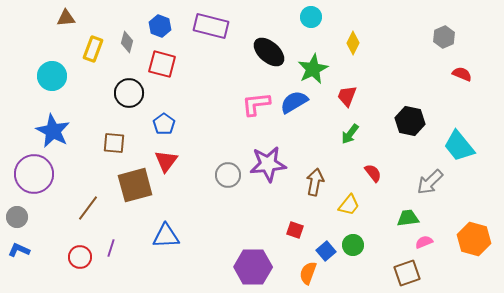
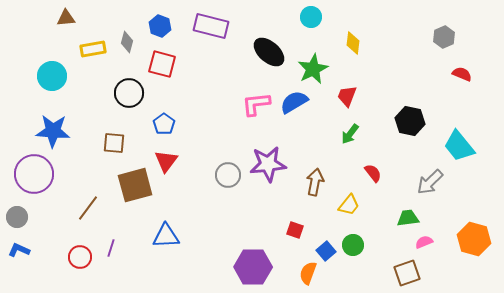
yellow diamond at (353, 43): rotated 20 degrees counterclockwise
yellow rectangle at (93, 49): rotated 60 degrees clockwise
blue star at (53, 131): rotated 24 degrees counterclockwise
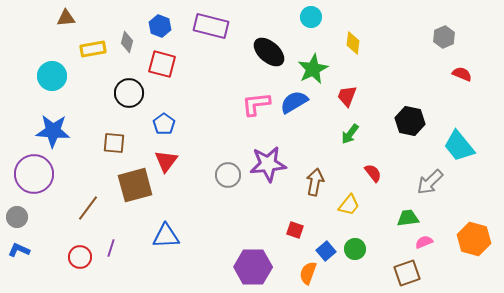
green circle at (353, 245): moved 2 px right, 4 px down
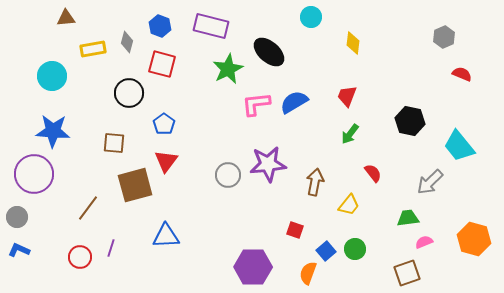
green star at (313, 69): moved 85 px left
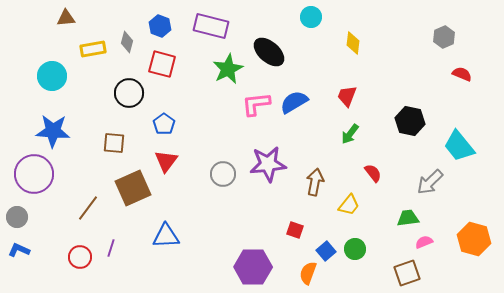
gray circle at (228, 175): moved 5 px left, 1 px up
brown square at (135, 185): moved 2 px left, 3 px down; rotated 9 degrees counterclockwise
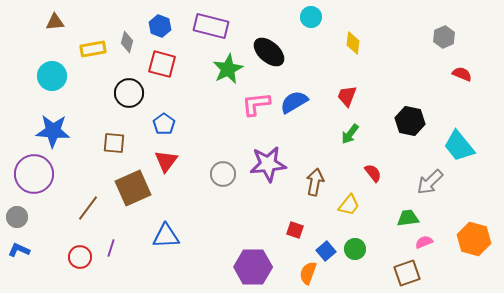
brown triangle at (66, 18): moved 11 px left, 4 px down
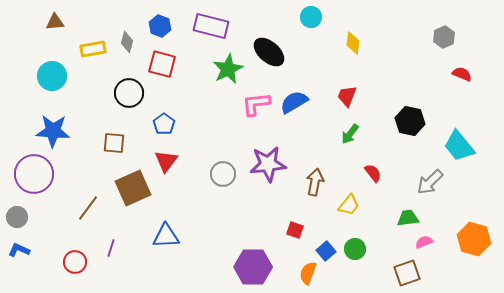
red circle at (80, 257): moved 5 px left, 5 px down
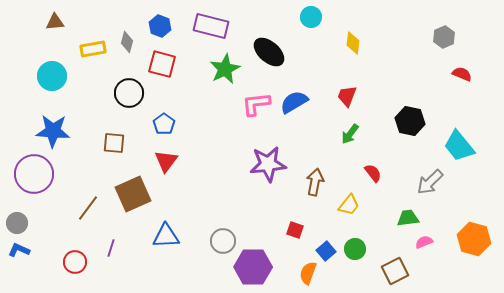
green star at (228, 69): moved 3 px left
gray circle at (223, 174): moved 67 px down
brown square at (133, 188): moved 6 px down
gray circle at (17, 217): moved 6 px down
brown square at (407, 273): moved 12 px left, 2 px up; rotated 8 degrees counterclockwise
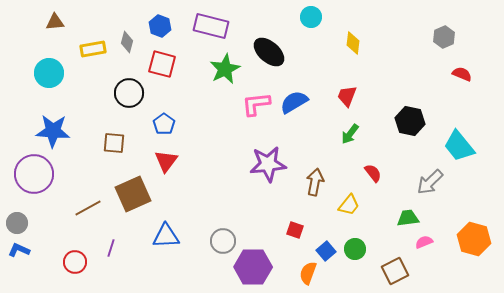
cyan circle at (52, 76): moved 3 px left, 3 px up
brown line at (88, 208): rotated 24 degrees clockwise
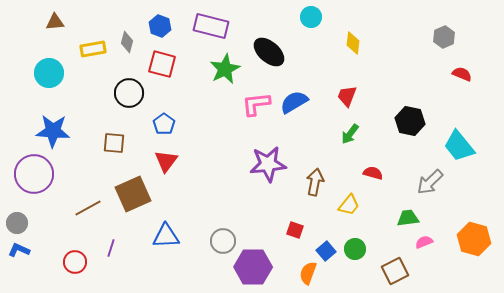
red semicircle at (373, 173): rotated 36 degrees counterclockwise
